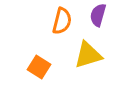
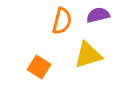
purple semicircle: rotated 60 degrees clockwise
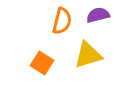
orange square: moved 3 px right, 4 px up
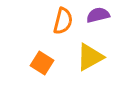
orange semicircle: moved 1 px right
yellow triangle: moved 2 px right, 2 px down; rotated 12 degrees counterclockwise
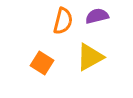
purple semicircle: moved 1 px left, 1 px down
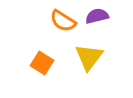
orange semicircle: rotated 108 degrees clockwise
yellow triangle: moved 1 px left; rotated 24 degrees counterclockwise
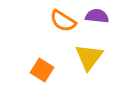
purple semicircle: rotated 20 degrees clockwise
orange square: moved 7 px down
